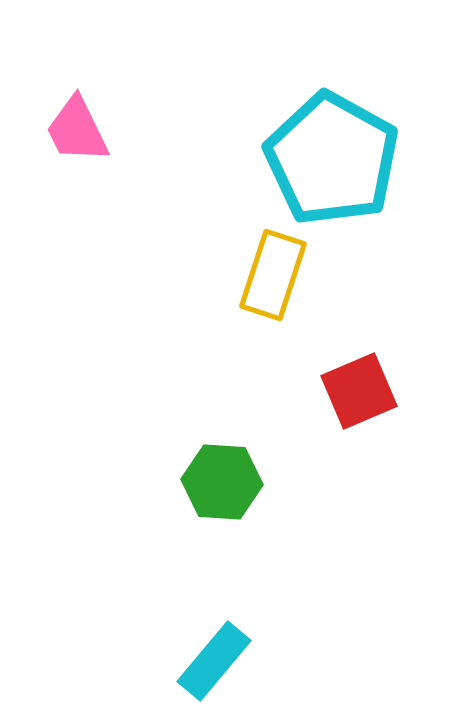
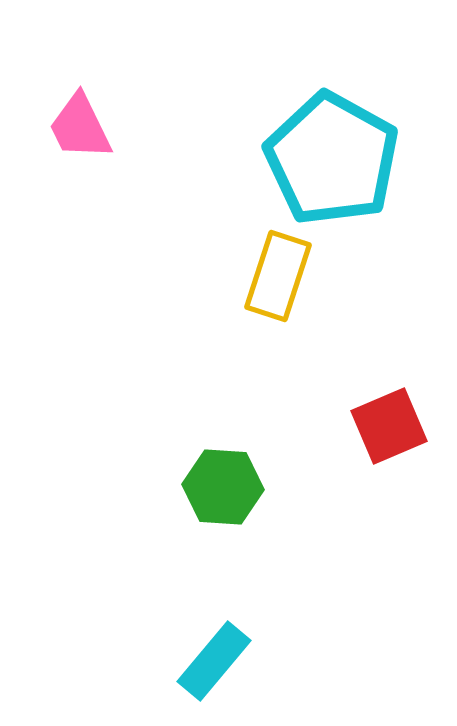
pink trapezoid: moved 3 px right, 3 px up
yellow rectangle: moved 5 px right, 1 px down
red square: moved 30 px right, 35 px down
green hexagon: moved 1 px right, 5 px down
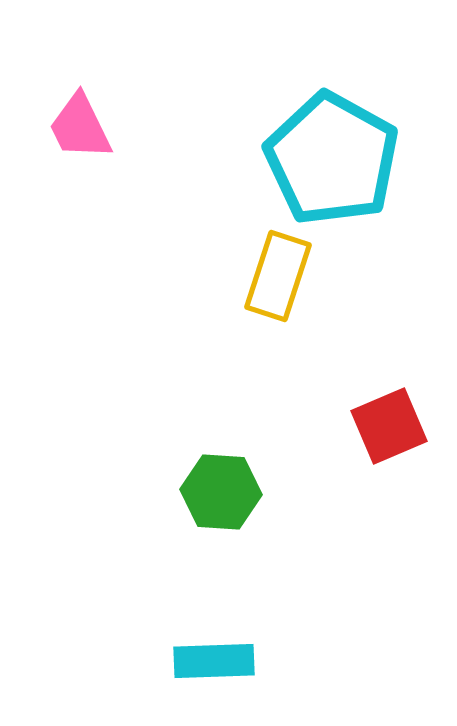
green hexagon: moved 2 px left, 5 px down
cyan rectangle: rotated 48 degrees clockwise
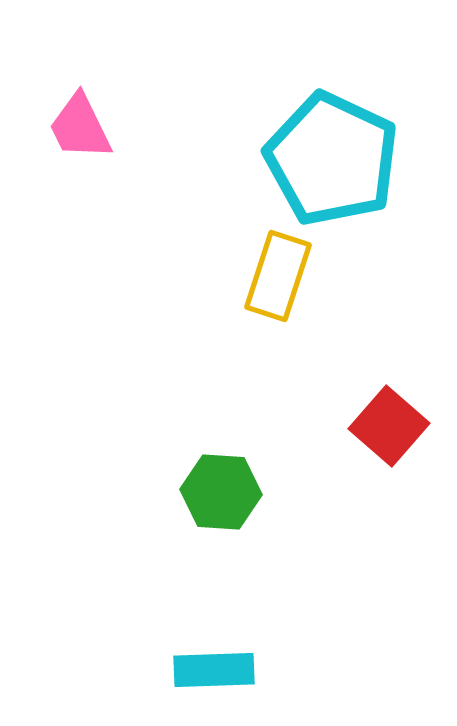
cyan pentagon: rotated 4 degrees counterclockwise
red square: rotated 26 degrees counterclockwise
cyan rectangle: moved 9 px down
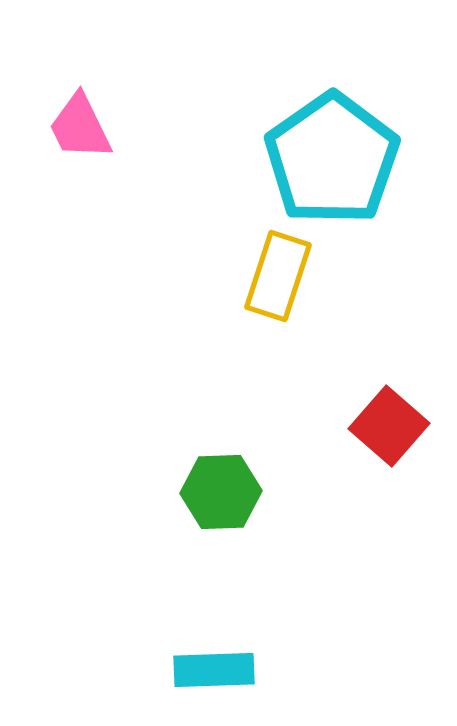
cyan pentagon: rotated 12 degrees clockwise
green hexagon: rotated 6 degrees counterclockwise
